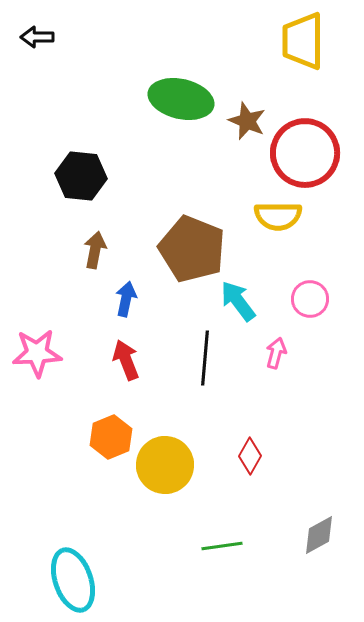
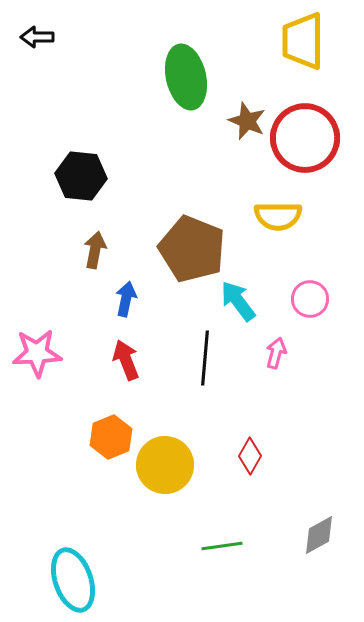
green ellipse: moved 5 px right, 22 px up; rotated 64 degrees clockwise
red circle: moved 15 px up
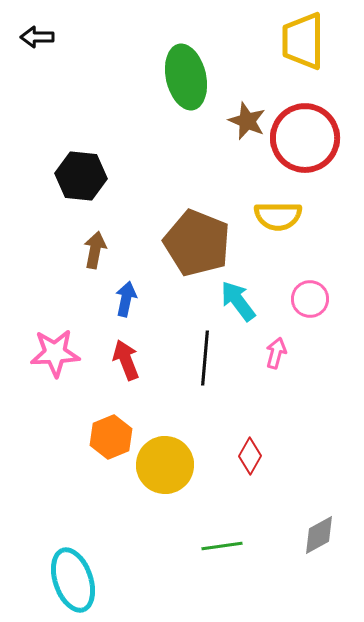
brown pentagon: moved 5 px right, 6 px up
pink star: moved 18 px right
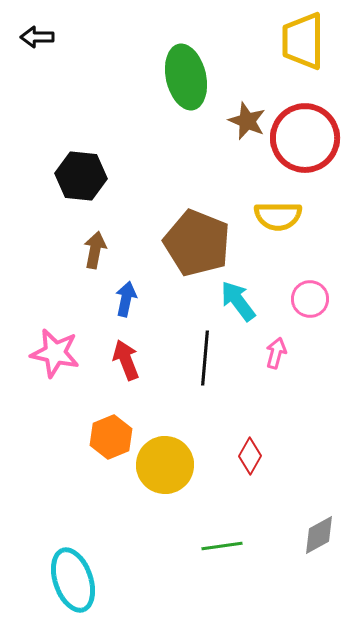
pink star: rotated 15 degrees clockwise
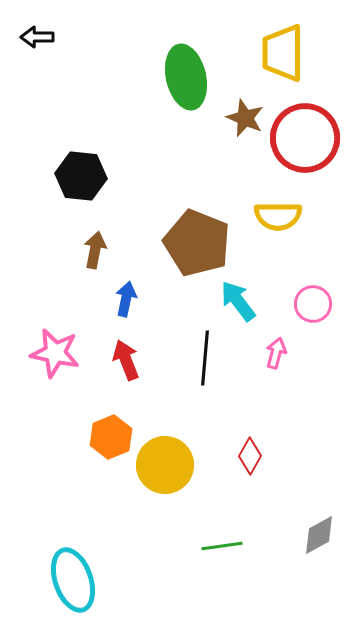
yellow trapezoid: moved 20 px left, 12 px down
brown star: moved 2 px left, 3 px up
pink circle: moved 3 px right, 5 px down
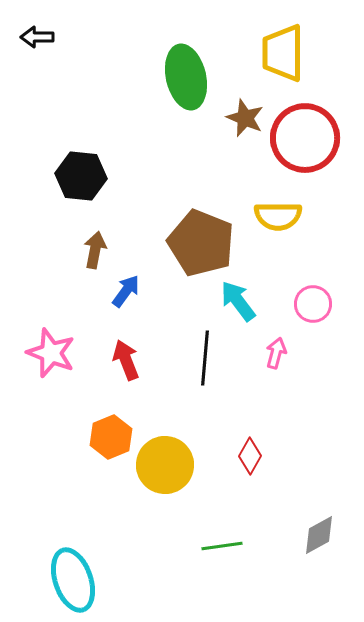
brown pentagon: moved 4 px right
blue arrow: moved 8 px up; rotated 24 degrees clockwise
pink star: moved 4 px left; rotated 9 degrees clockwise
